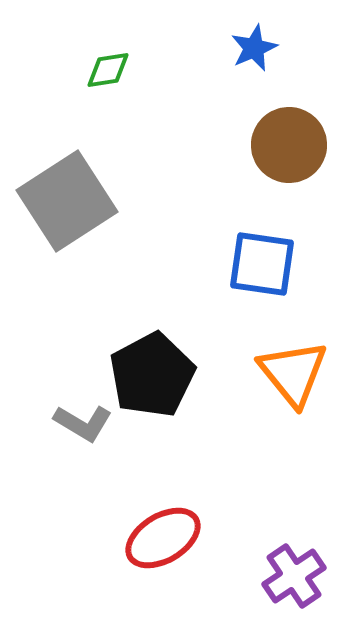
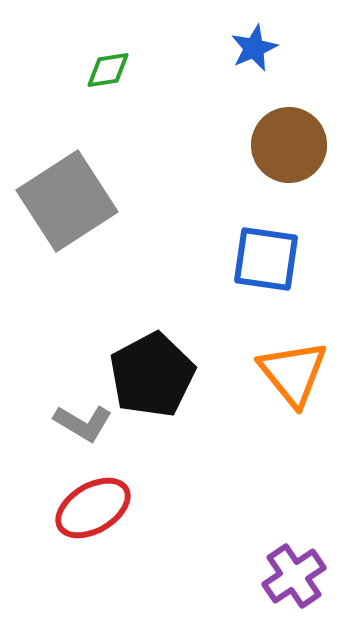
blue square: moved 4 px right, 5 px up
red ellipse: moved 70 px left, 30 px up
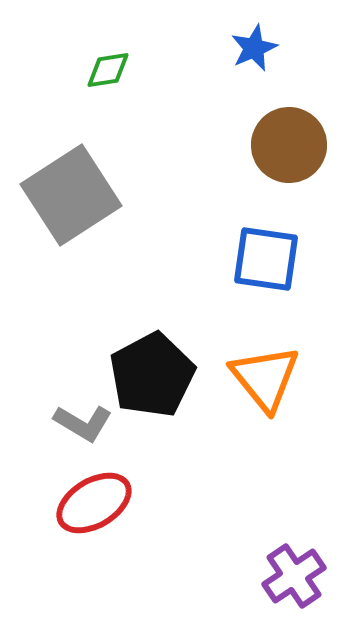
gray square: moved 4 px right, 6 px up
orange triangle: moved 28 px left, 5 px down
red ellipse: moved 1 px right, 5 px up
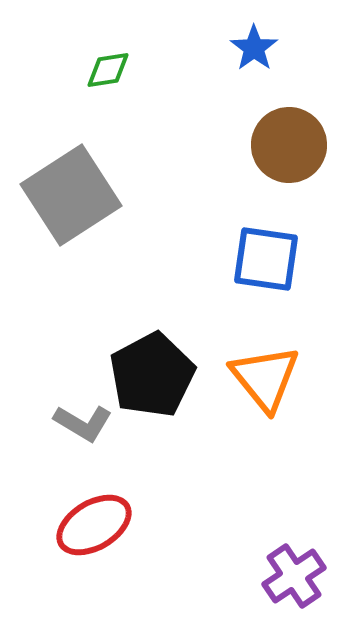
blue star: rotated 12 degrees counterclockwise
red ellipse: moved 22 px down
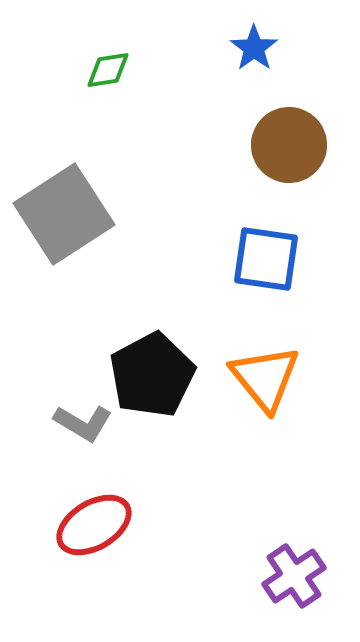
gray square: moved 7 px left, 19 px down
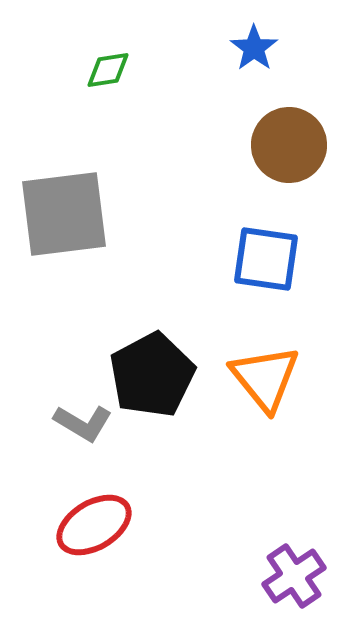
gray square: rotated 26 degrees clockwise
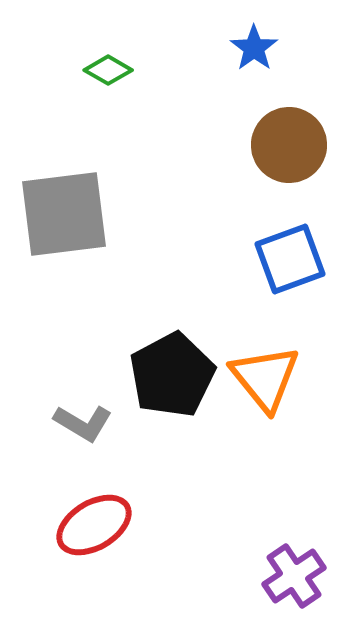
green diamond: rotated 39 degrees clockwise
blue square: moved 24 px right; rotated 28 degrees counterclockwise
black pentagon: moved 20 px right
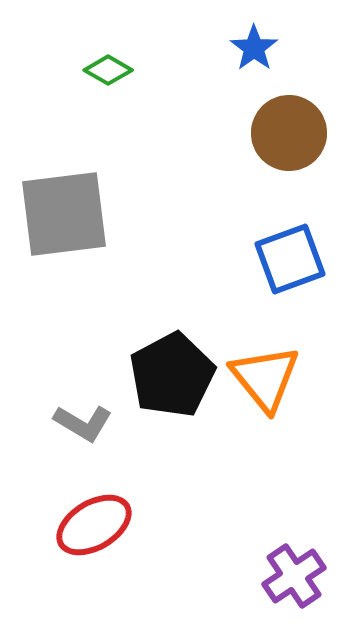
brown circle: moved 12 px up
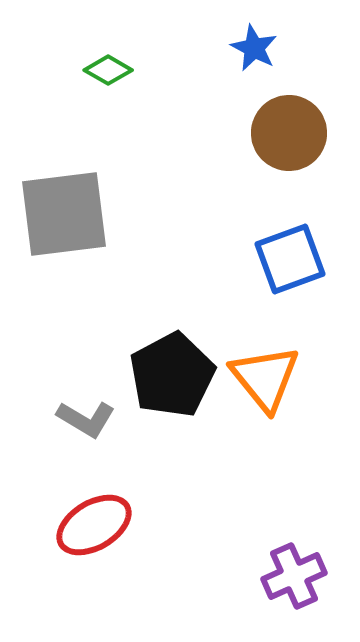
blue star: rotated 9 degrees counterclockwise
gray L-shape: moved 3 px right, 4 px up
purple cross: rotated 10 degrees clockwise
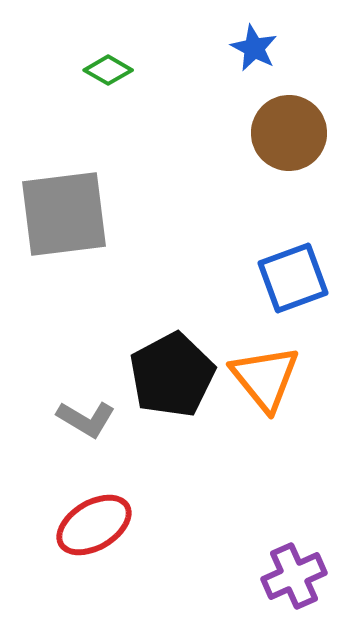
blue square: moved 3 px right, 19 px down
